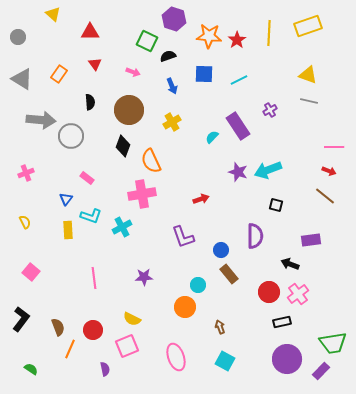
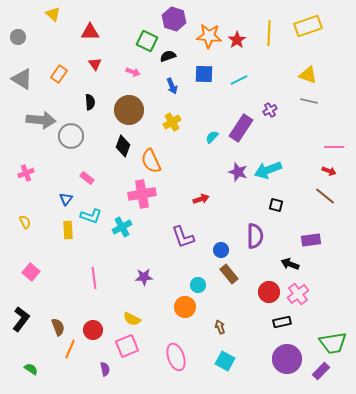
purple rectangle at (238, 126): moved 3 px right, 2 px down; rotated 68 degrees clockwise
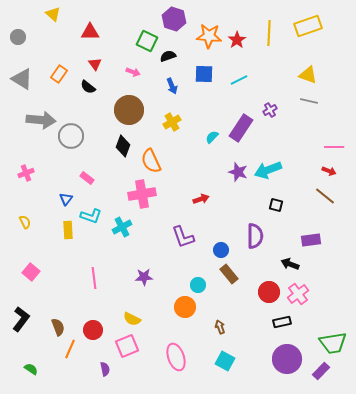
black semicircle at (90, 102): moved 2 px left, 15 px up; rotated 133 degrees clockwise
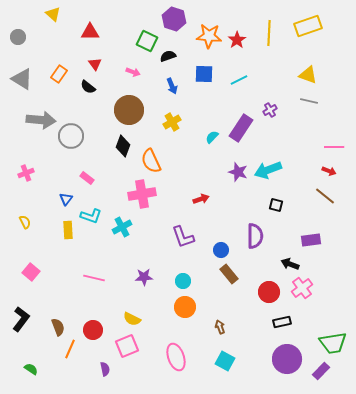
pink line at (94, 278): rotated 70 degrees counterclockwise
cyan circle at (198, 285): moved 15 px left, 4 px up
pink cross at (298, 294): moved 4 px right, 6 px up
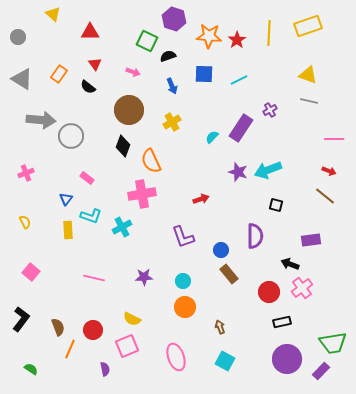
pink line at (334, 147): moved 8 px up
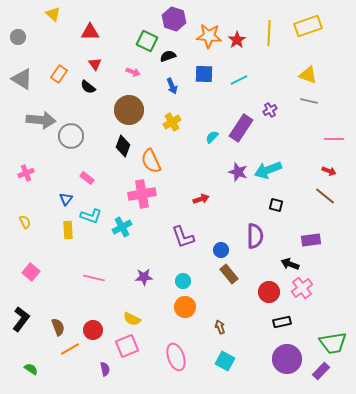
orange line at (70, 349): rotated 36 degrees clockwise
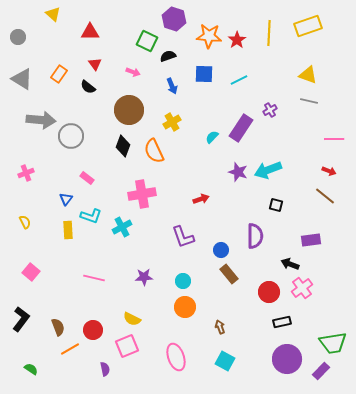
orange semicircle at (151, 161): moved 3 px right, 10 px up
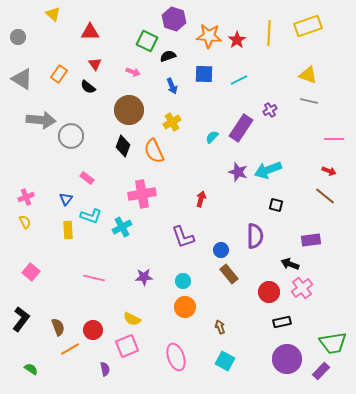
pink cross at (26, 173): moved 24 px down
red arrow at (201, 199): rotated 56 degrees counterclockwise
